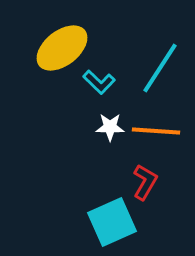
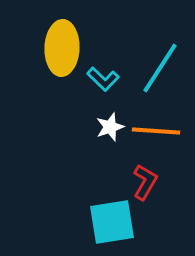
yellow ellipse: rotated 50 degrees counterclockwise
cyan L-shape: moved 4 px right, 3 px up
white star: rotated 20 degrees counterclockwise
cyan square: rotated 15 degrees clockwise
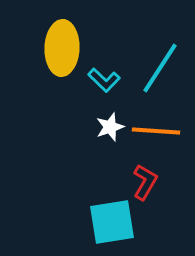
cyan L-shape: moved 1 px right, 1 px down
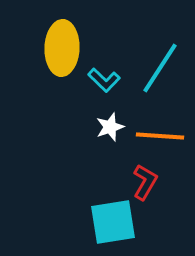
orange line: moved 4 px right, 5 px down
cyan square: moved 1 px right
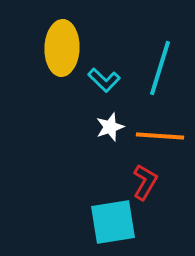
cyan line: rotated 16 degrees counterclockwise
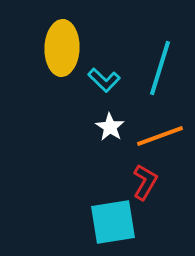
white star: rotated 20 degrees counterclockwise
orange line: rotated 24 degrees counterclockwise
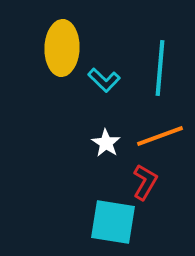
cyan line: rotated 12 degrees counterclockwise
white star: moved 4 px left, 16 px down
cyan square: rotated 18 degrees clockwise
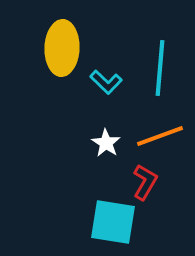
cyan L-shape: moved 2 px right, 2 px down
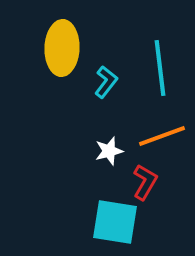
cyan line: rotated 12 degrees counterclockwise
cyan L-shape: rotated 96 degrees counterclockwise
orange line: moved 2 px right
white star: moved 3 px right, 8 px down; rotated 24 degrees clockwise
cyan square: moved 2 px right
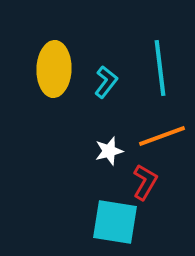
yellow ellipse: moved 8 px left, 21 px down
